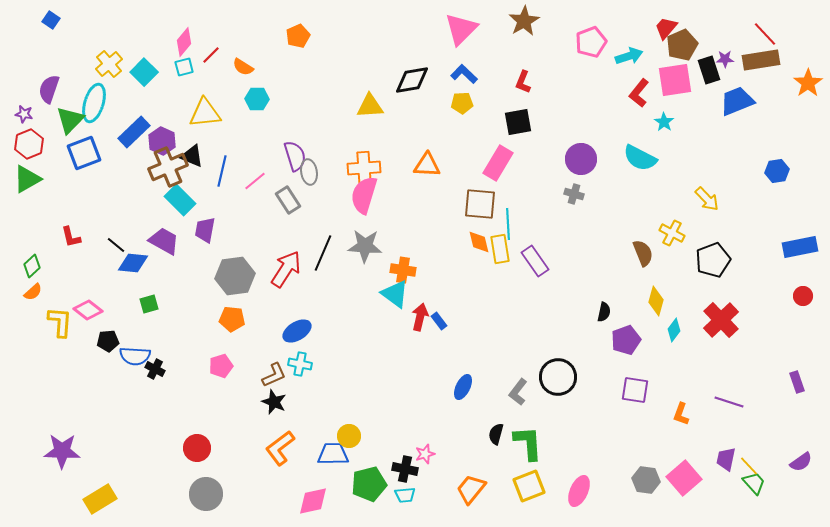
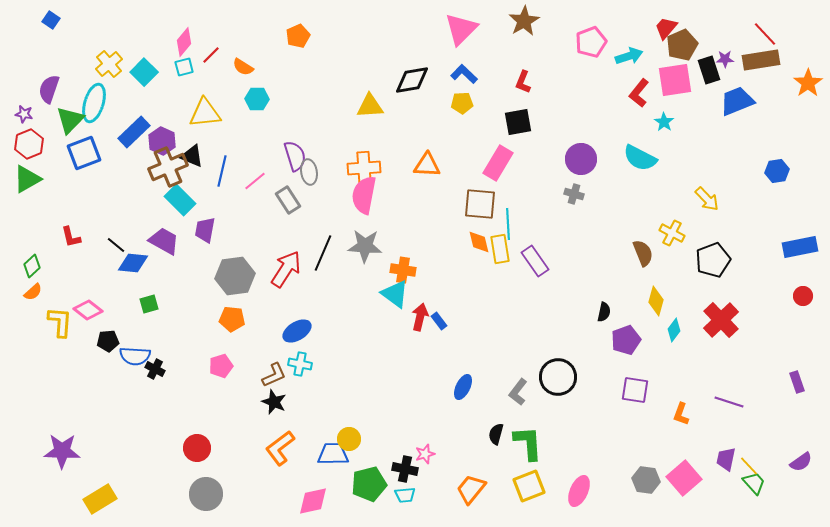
pink semicircle at (364, 195): rotated 6 degrees counterclockwise
yellow circle at (349, 436): moved 3 px down
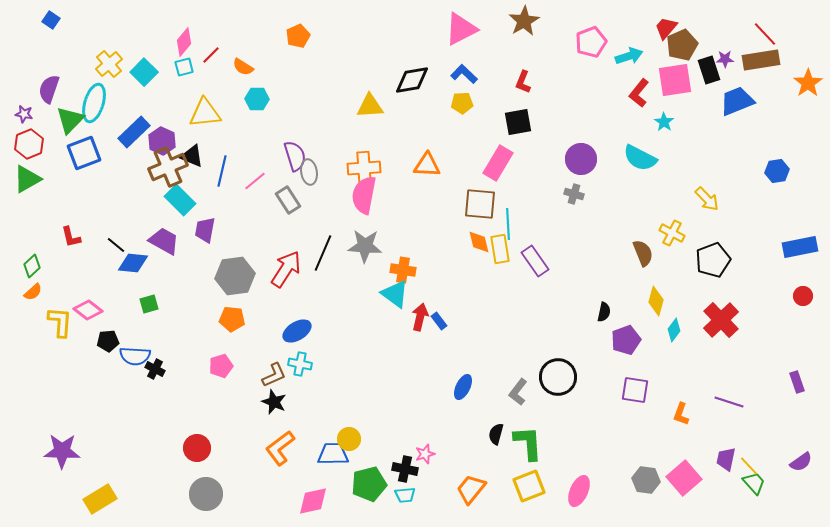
pink triangle at (461, 29): rotated 18 degrees clockwise
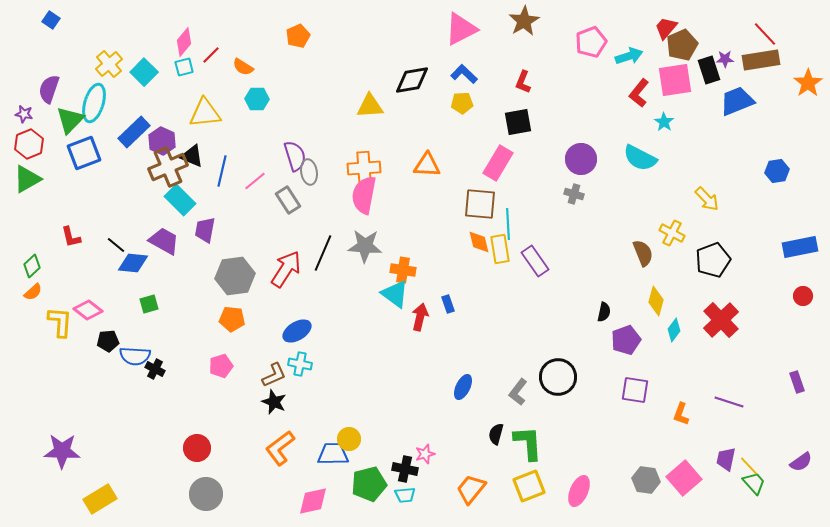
blue rectangle at (439, 321): moved 9 px right, 17 px up; rotated 18 degrees clockwise
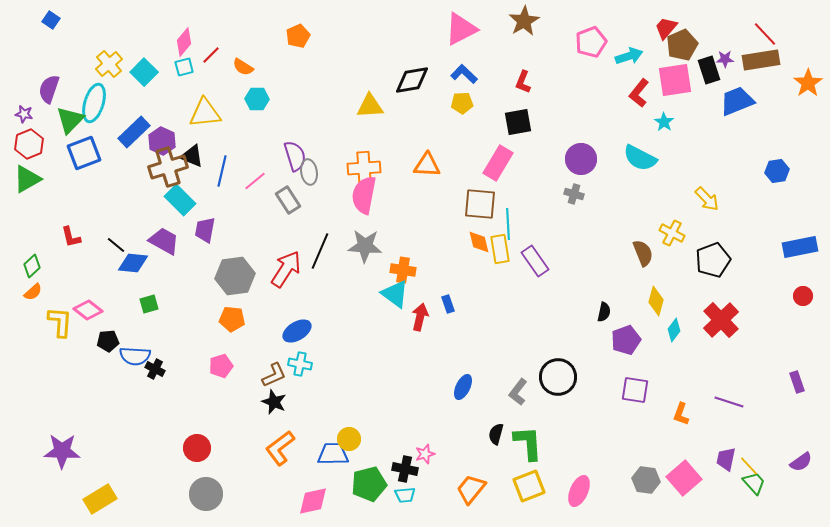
brown cross at (168, 167): rotated 6 degrees clockwise
black line at (323, 253): moved 3 px left, 2 px up
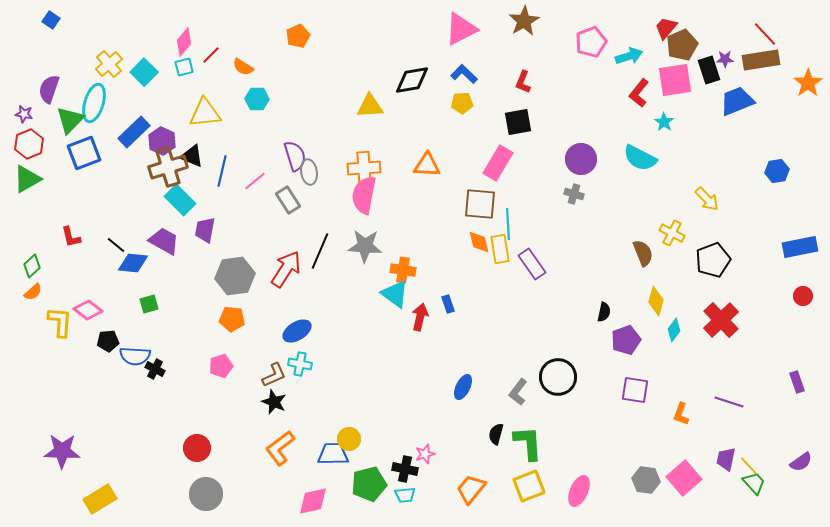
purple rectangle at (535, 261): moved 3 px left, 3 px down
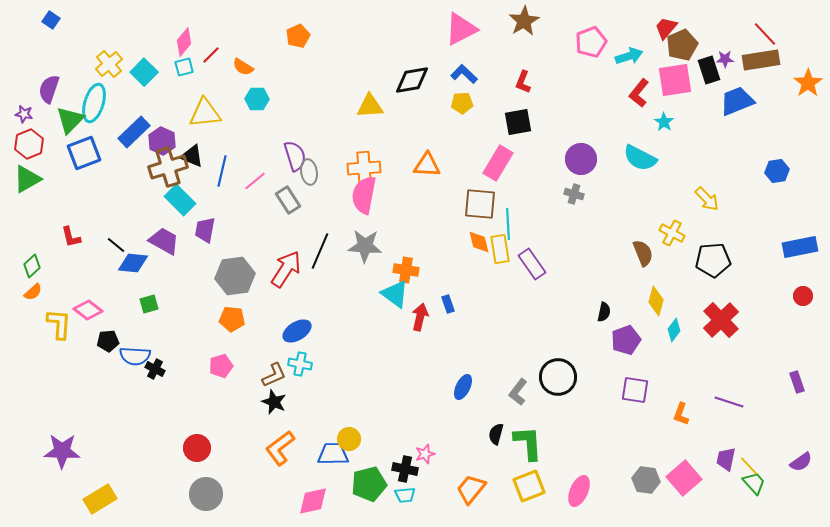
black pentagon at (713, 260): rotated 16 degrees clockwise
orange cross at (403, 270): moved 3 px right
yellow L-shape at (60, 322): moved 1 px left, 2 px down
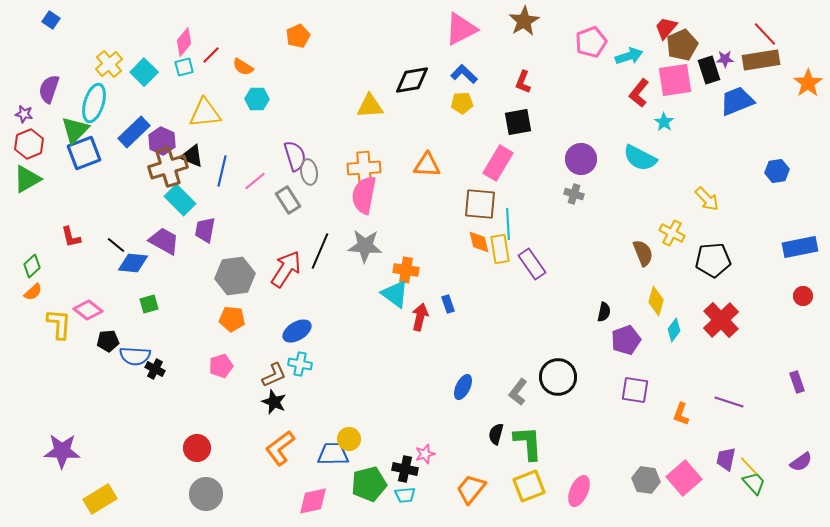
green triangle at (70, 120): moved 5 px right, 10 px down
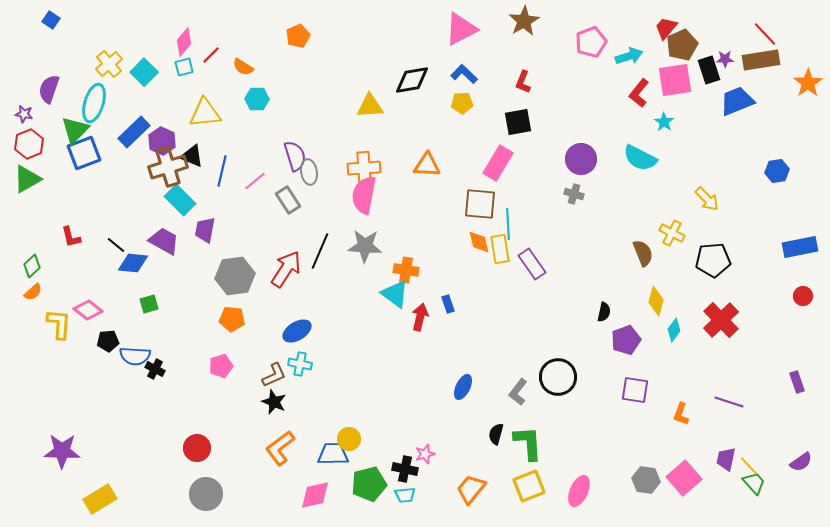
pink diamond at (313, 501): moved 2 px right, 6 px up
